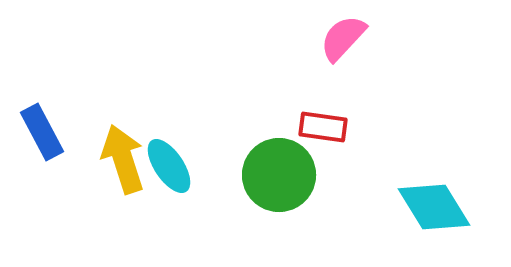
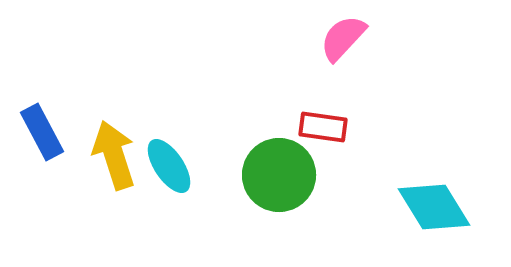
yellow arrow: moved 9 px left, 4 px up
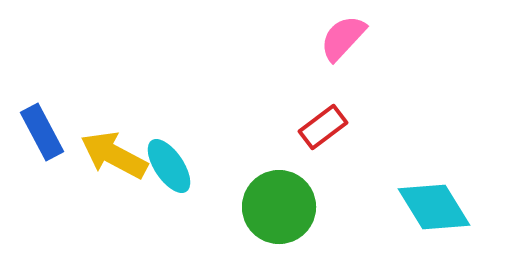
red rectangle: rotated 45 degrees counterclockwise
yellow arrow: rotated 44 degrees counterclockwise
green circle: moved 32 px down
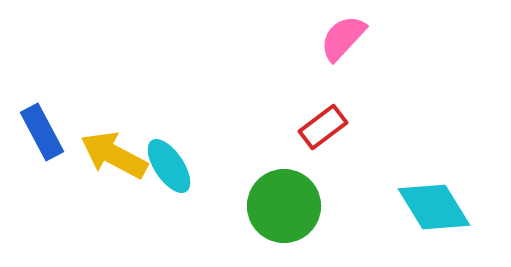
green circle: moved 5 px right, 1 px up
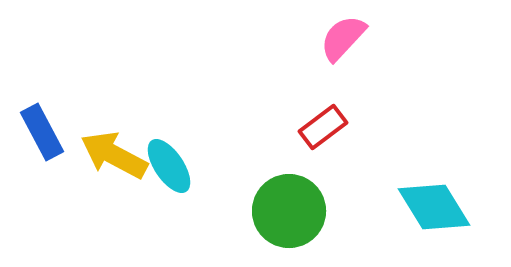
green circle: moved 5 px right, 5 px down
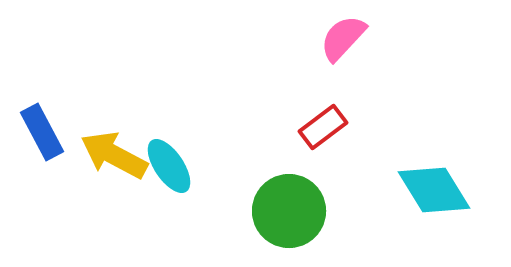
cyan diamond: moved 17 px up
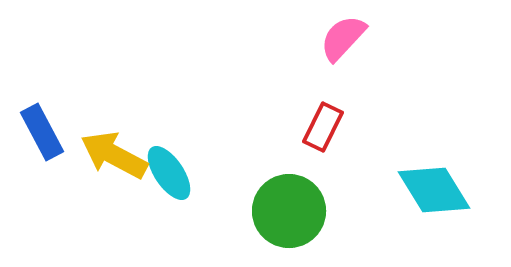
red rectangle: rotated 27 degrees counterclockwise
cyan ellipse: moved 7 px down
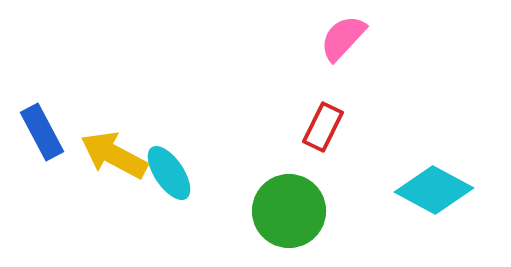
cyan diamond: rotated 30 degrees counterclockwise
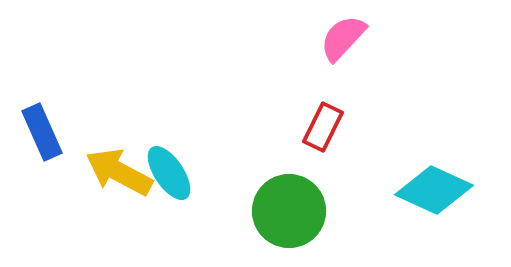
blue rectangle: rotated 4 degrees clockwise
yellow arrow: moved 5 px right, 17 px down
cyan diamond: rotated 4 degrees counterclockwise
